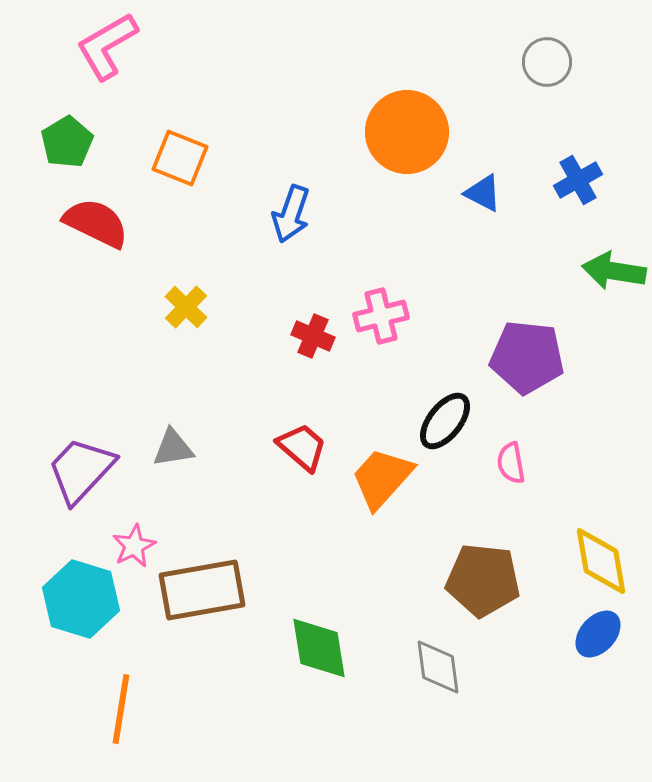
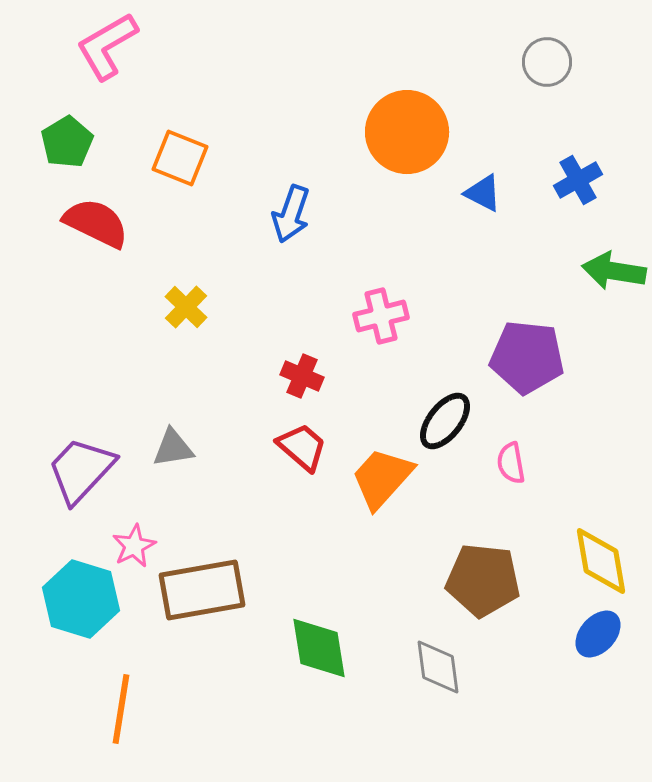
red cross: moved 11 px left, 40 px down
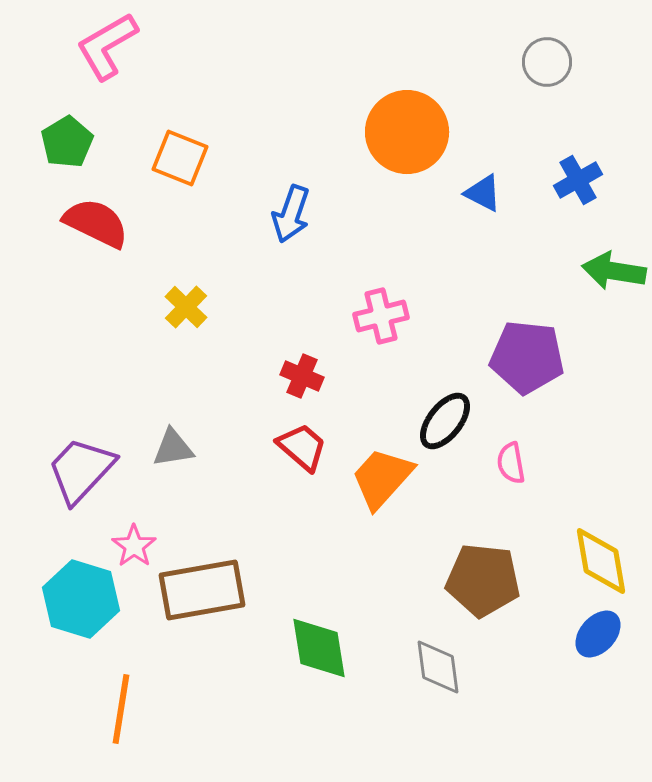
pink star: rotated 9 degrees counterclockwise
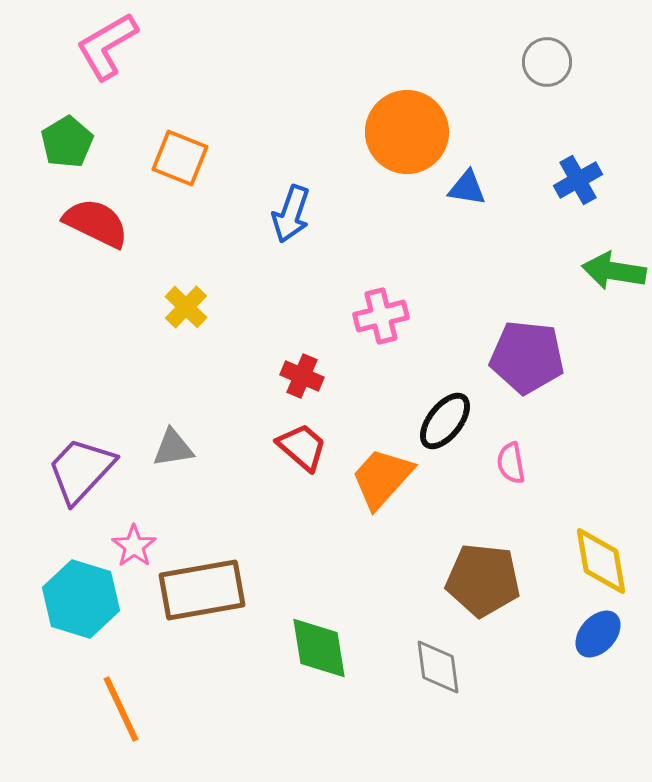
blue triangle: moved 16 px left, 5 px up; rotated 18 degrees counterclockwise
orange line: rotated 34 degrees counterclockwise
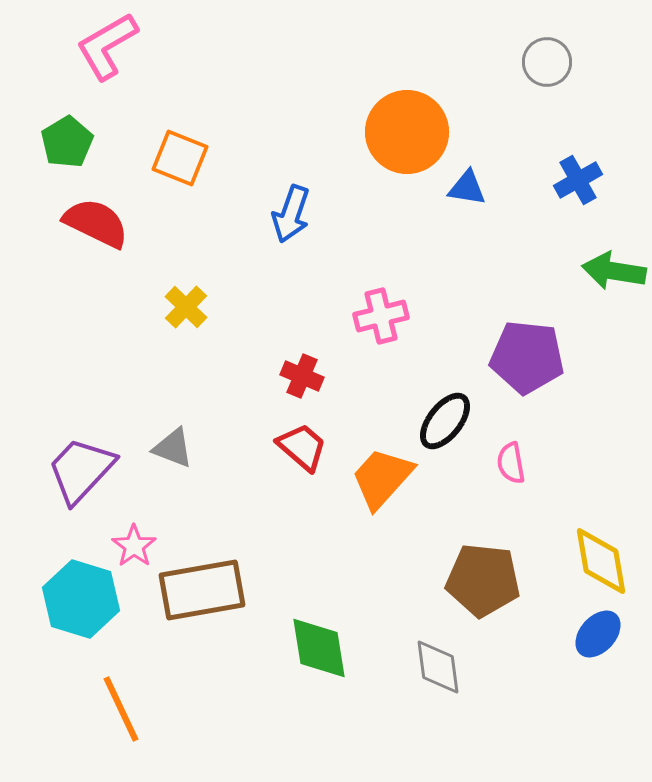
gray triangle: rotated 30 degrees clockwise
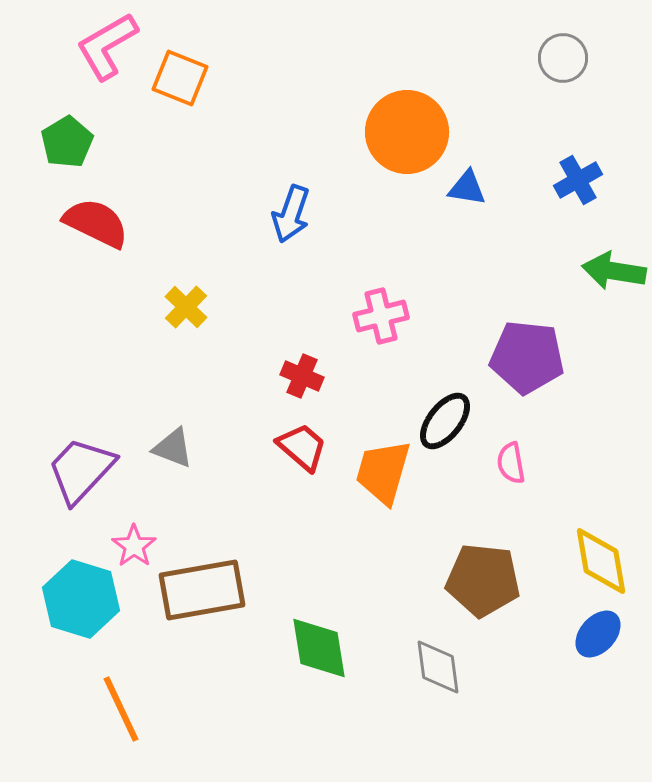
gray circle: moved 16 px right, 4 px up
orange square: moved 80 px up
orange trapezoid: moved 1 px right, 6 px up; rotated 26 degrees counterclockwise
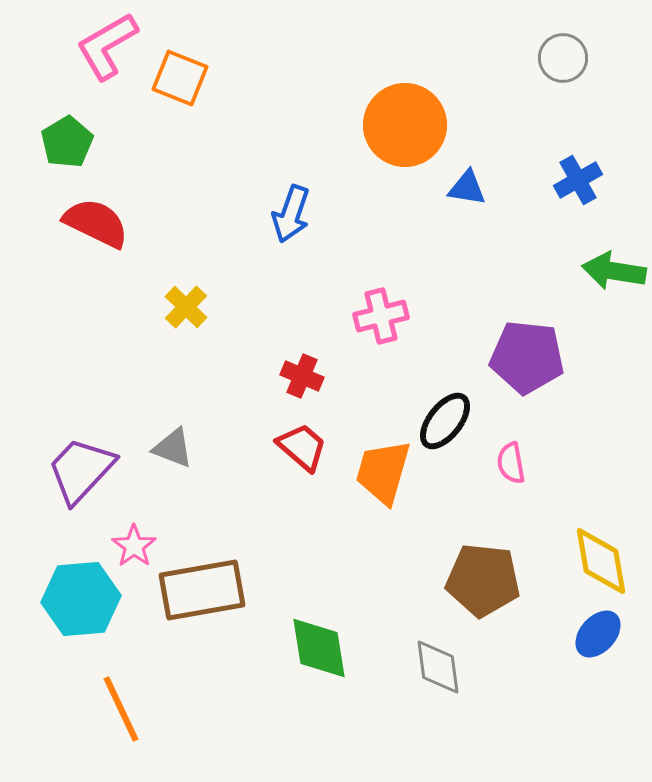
orange circle: moved 2 px left, 7 px up
cyan hexagon: rotated 22 degrees counterclockwise
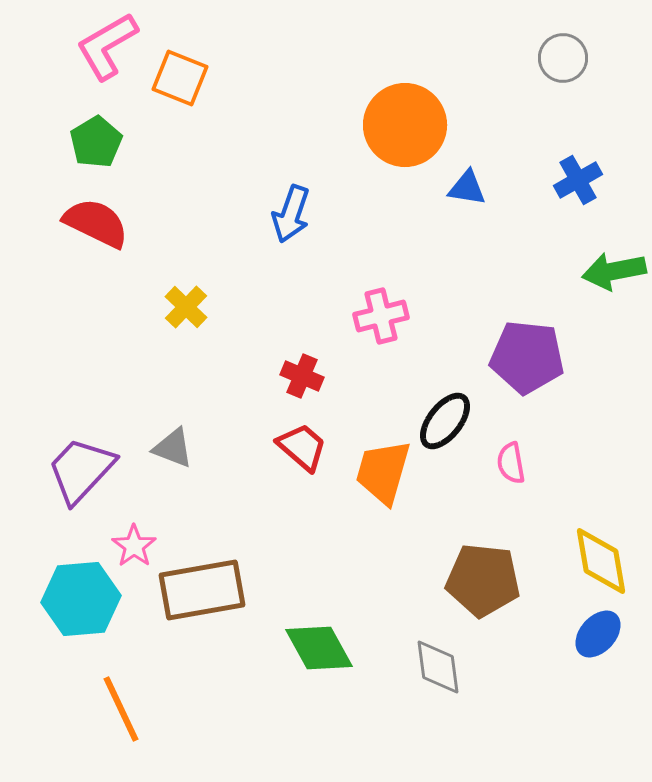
green pentagon: moved 29 px right
green arrow: rotated 20 degrees counterclockwise
green diamond: rotated 20 degrees counterclockwise
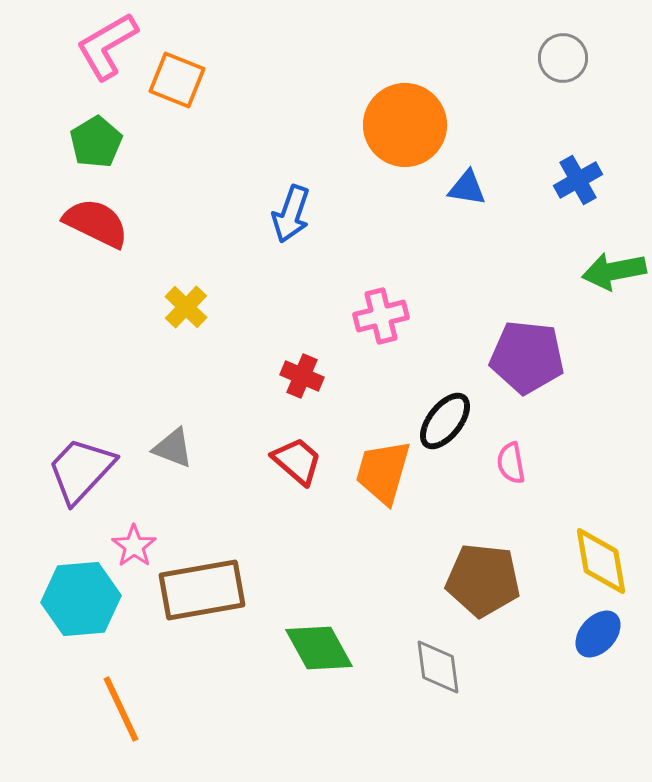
orange square: moved 3 px left, 2 px down
red trapezoid: moved 5 px left, 14 px down
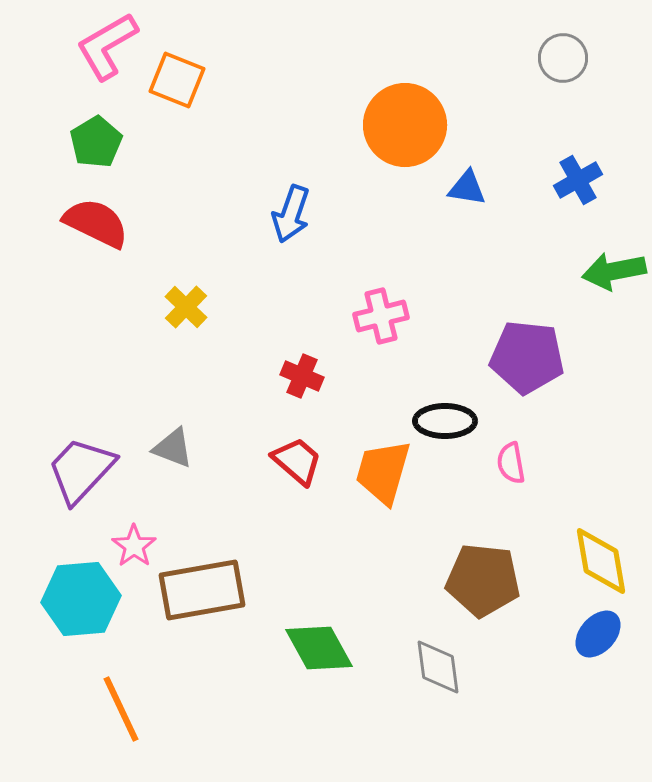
black ellipse: rotated 52 degrees clockwise
